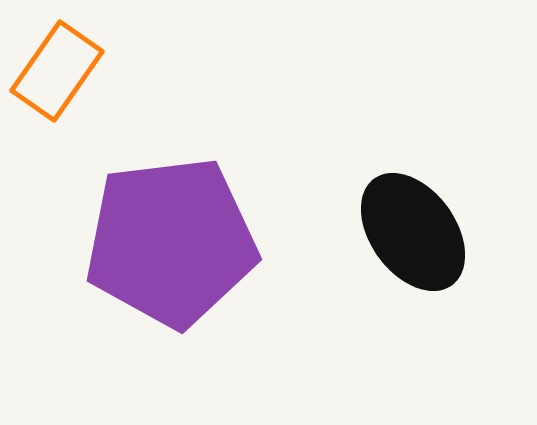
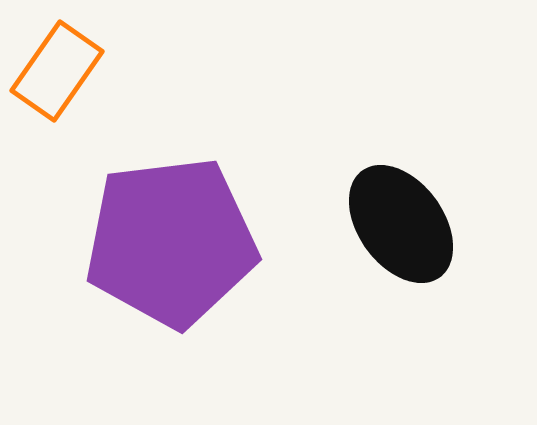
black ellipse: moved 12 px left, 8 px up
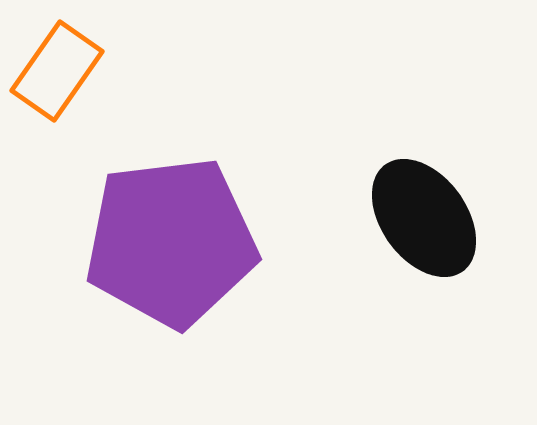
black ellipse: moved 23 px right, 6 px up
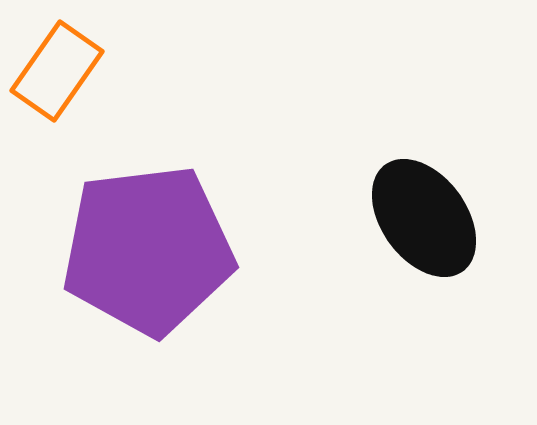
purple pentagon: moved 23 px left, 8 px down
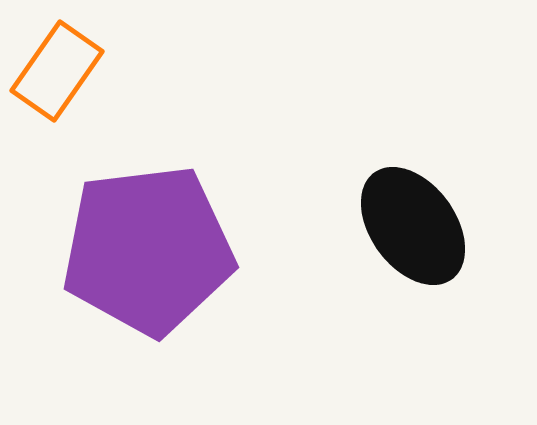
black ellipse: moved 11 px left, 8 px down
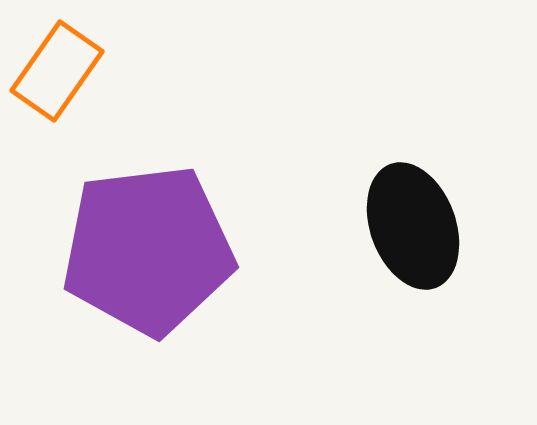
black ellipse: rotated 16 degrees clockwise
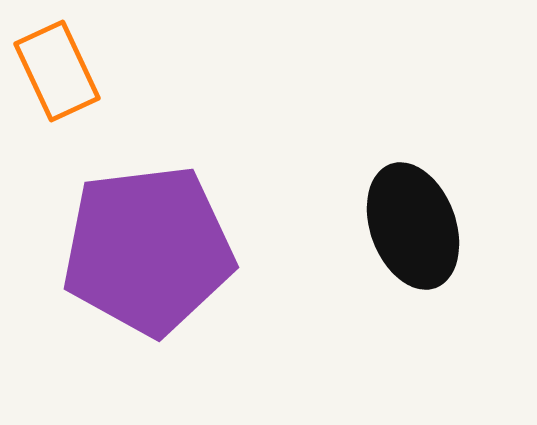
orange rectangle: rotated 60 degrees counterclockwise
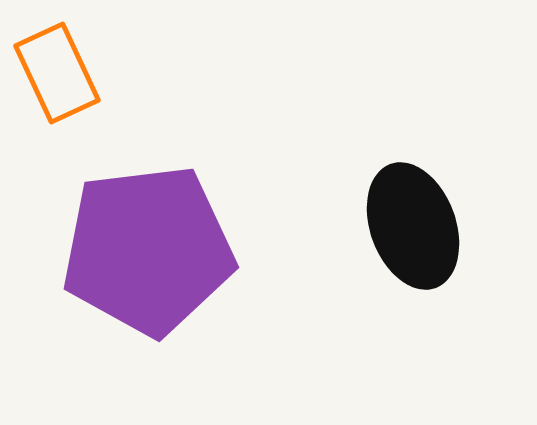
orange rectangle: moved 2 px down
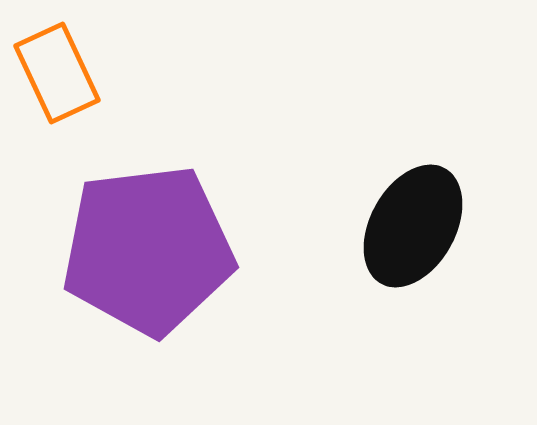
black ellipse: rotated 49 degrees clockwise
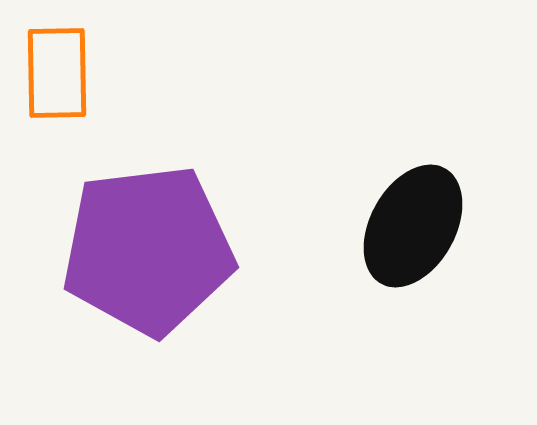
orange rectangle: rotated 24 degrees clockwise
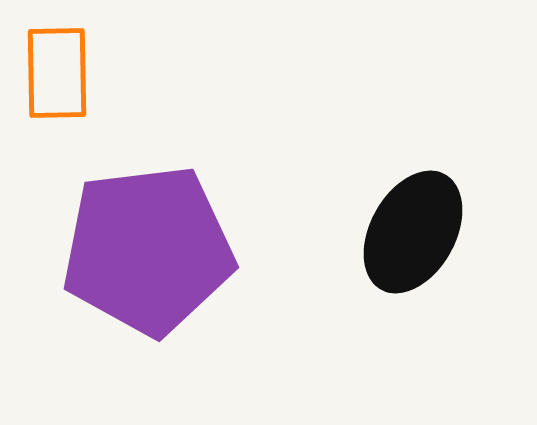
black ellipse: moved 6 px down
